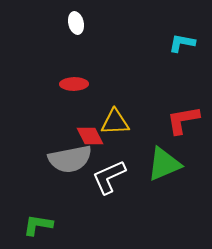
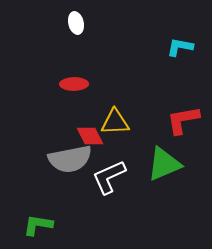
cyan L-shape: moved 2 px left, 4 px down
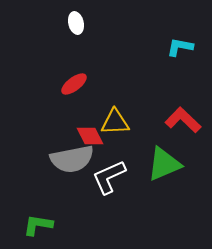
red ellipse: rotated 36 degrees counterclockwise
red L-shape: rotated 54 degrees clockwise
gray semicircle: moved 2 px right
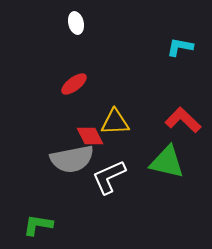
green triangle: moved 3 px right, 2 px up; rotated 36 degrees clockwise
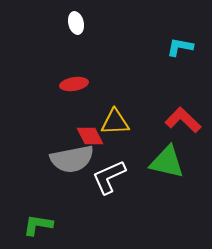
red ellipse: rotated 28 degrees clockwise
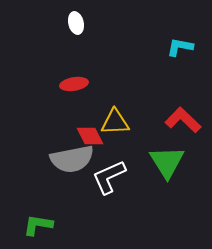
green triangle: rotated 45 degrees clockwise
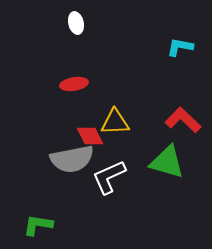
green triangle: rotated 42 degrees counterclockwise
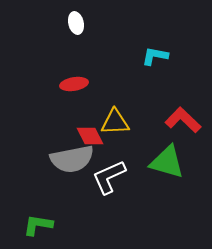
cyan L-shape: moved 25 px left, 9 px down
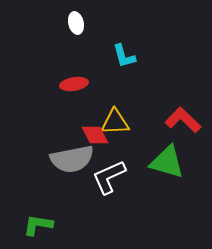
cyan L-shape: moved 31 px left; rotated 116 degrees counterclockwise
red diamond: moved 5 px right, 1 px up
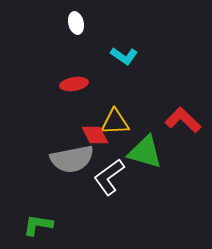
cyan L-shape: rotated 40 degrees counterclockwise
green triangle: moved 22 px left, 10 px up
white L-shape: rotated 12 degrees counterclockwise
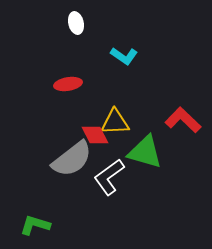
red ellipse: moved 6 px left
gray semicircle: rotated 27 degrees counterclockwise
green L-shape: moved 3 px left; rotated 8 degrees clockwise
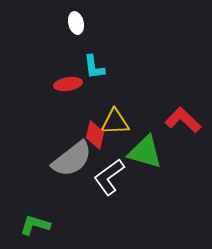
cyan L-shape: moved 30 px left, 11 px down; rotated 48 degrees clockwise
red diamond: rotated 40 degrees clockwise
